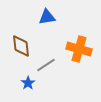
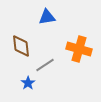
gray line: moved 1 px left
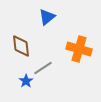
blue triangle: rotated 30 degrees counterclockwise
gray line: moved 2 px left, 3 px down
blue star: moved 2 px left, 2 px up
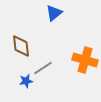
blue triangle: moved 7 px right, 4 px up
orange cross: moved 6 px right, 11 px down
blue star: rotated 24 degrees clockwise
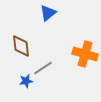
blue triangle: moved 6 px left
orange cross: moved 6 px up
